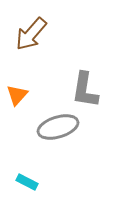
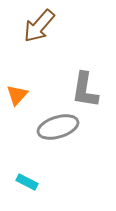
brown arrow: moved 8 px right, 8 px up
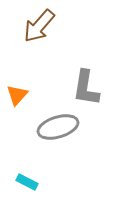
gray L-shape: moved 1 px right, 2 px up
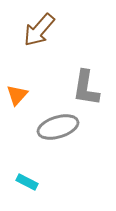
brown arrow: moved 4 px down
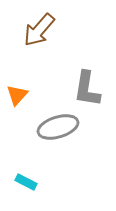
gray L-shape: moved 1 px right, 1 px down
cyan rectangle: moved 1 px left
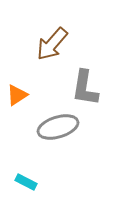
brown arrow: moved 13 px right, 14 px down
gray L-shape: moved 2 px left, 1 px up
orange triangle: rotated 15 degrees clockwise
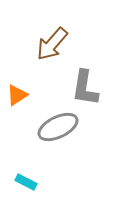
gray ellipse: rotated 9 degrees counterclockwise
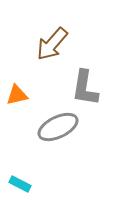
orange triangle: rotated 20 degrees clockwise
cyan rectangle: moved 6 px left, 2 px down
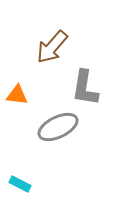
brown arrow: moved 3 px down
orange triangle: rotated 20 degrees clockwise
